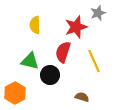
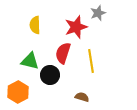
red semicircle: moved 1 px down
yellow line: moved 3 px left; rotated 15 degrees clockwise
orange hexagon: moved 3 px right, 1 px up
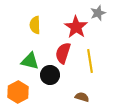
red star: rotated 20 degrees counterclockwise
yellow line: moved 1 px left
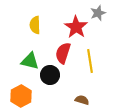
orange hexagon: moved 3 px right, 4 px down
brown semicircle: moved 3 px down
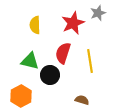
red star: moved 3 px left, 4 px up; rotated 15 degrees clockwise
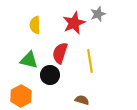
gray star: moved 1 px down
red star: moved 1 px right
red semicircle: moved 3 px left
green triangle: moved 1 px left, 1 px up
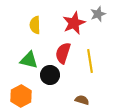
red semicircle: moved 3 px right
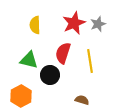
gray star: moved 10 px down
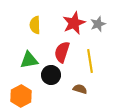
red semicircle: moved 1 px left, 1 px up
green triangle: rotated 24 degrees counterclockwise
black circle: moved 1 px right
brown semicircle: moved 2 px left, 11 px up
